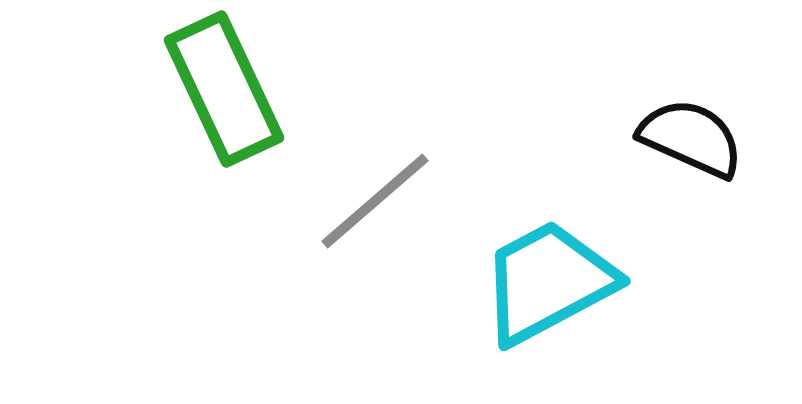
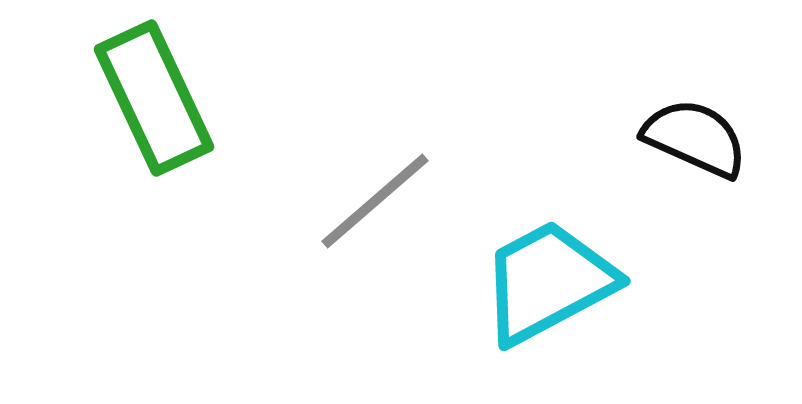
green rectangle: moved 70 px left, 9 px down
black semicircle: moved 4 px right
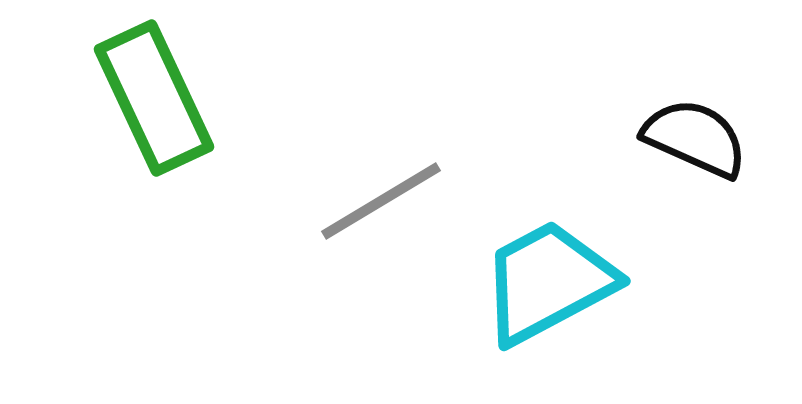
gray line: moved 6 px right; rotated 10 degrees clockwise
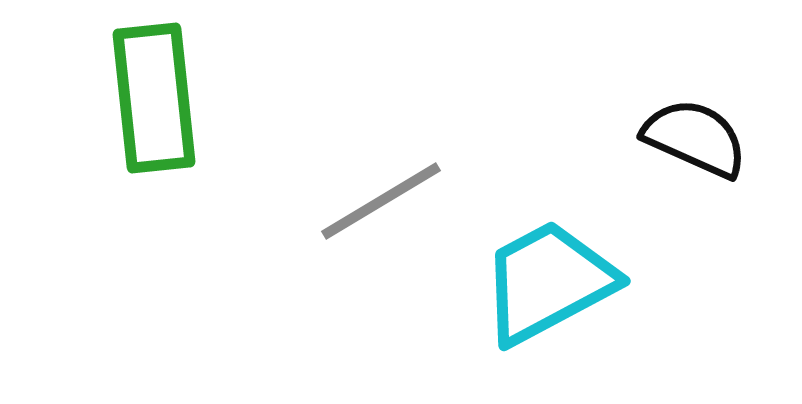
green rectangle: rotated 19 degrees clockwise
